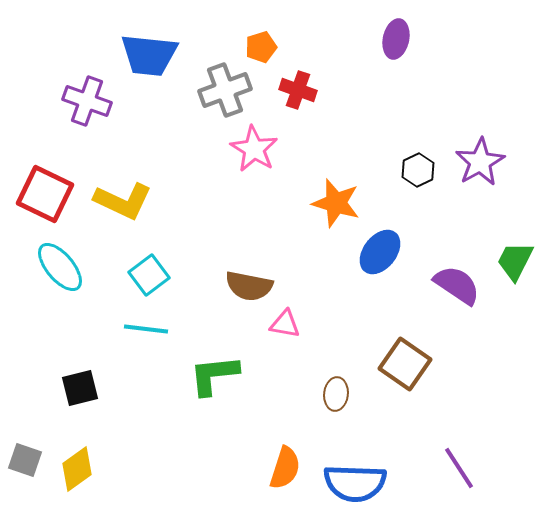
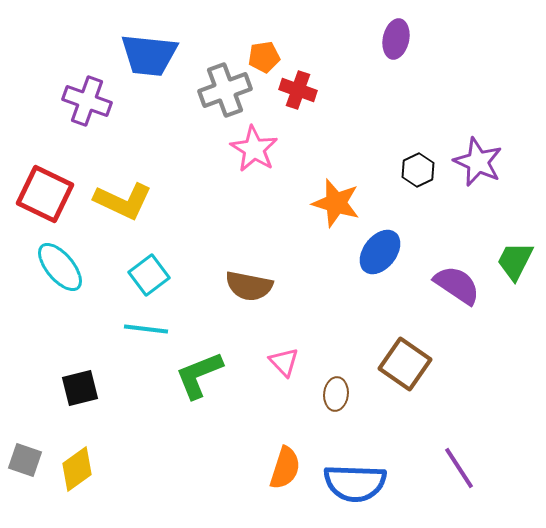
orange pentagon: moved 3 px right, 10 px down; rotated 8 degrees clockwise
purple star: moved 2 px left; rotated 18 degrees counterclockwise
pink triangle: moved 1 px left, 38 px down; rotated 36 degrees clockwise
green L-shape: moved 15 px left; rotated 16 degrees counterclockwise
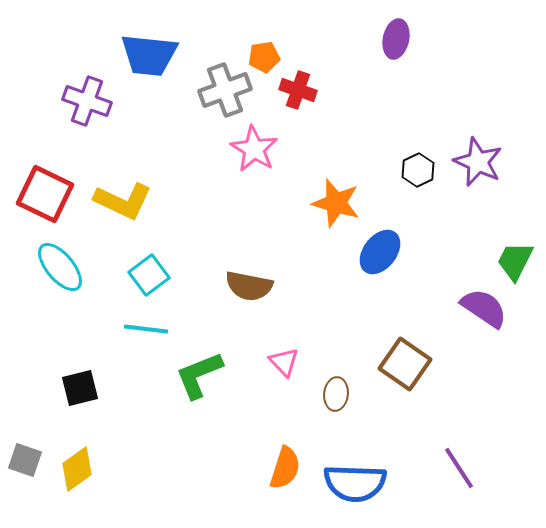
purple semicircle: moved 27 px right, 23 px down
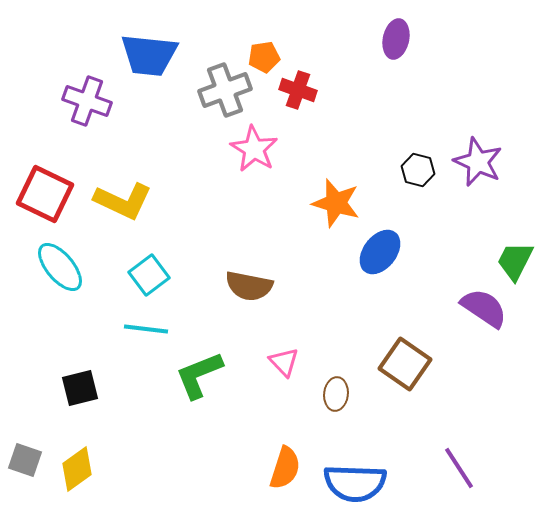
black hexagon: rotated 20 degrees counterclockwise
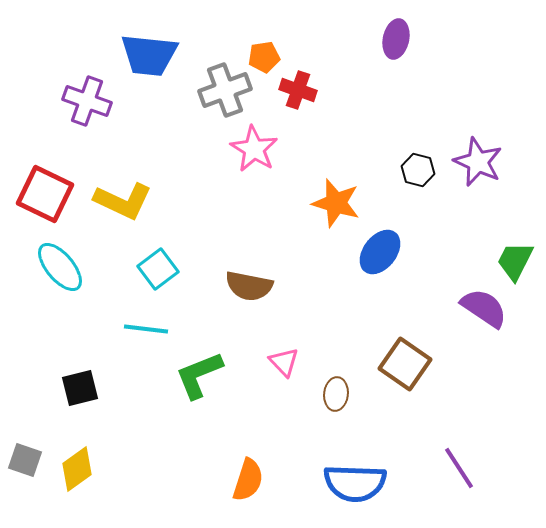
cyan square: moved 9 px right, 6 px up
orange semicircle: moved 37 px left, 12 px down
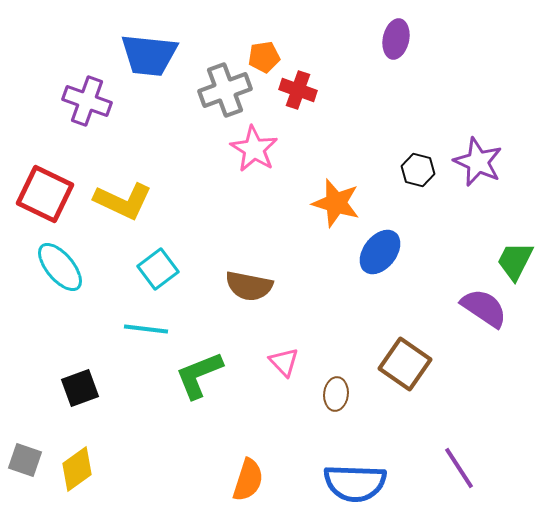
black square: rotated 6 degrees counterclockwise
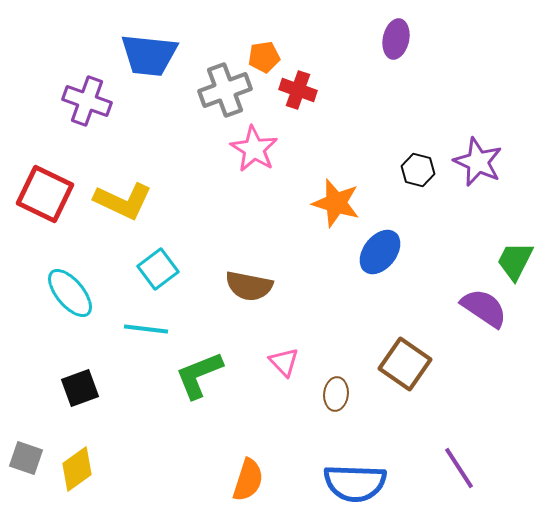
cyan ellipse: moved 10 px right, 26 px down
gray square: moved 1 px right, 2 px up
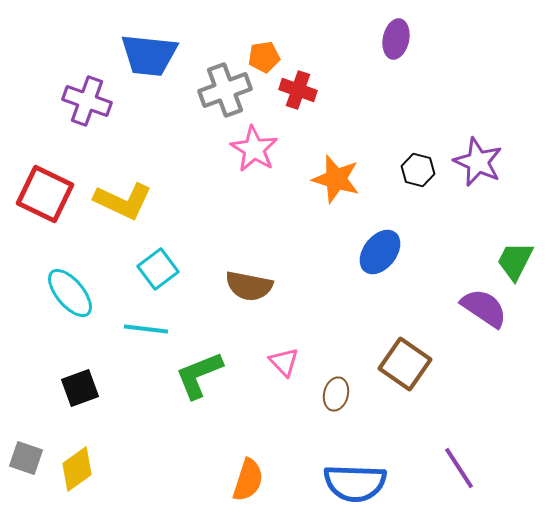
orange star: moved 24 px up
brown ellipse: rotated 8 degrees clockwise
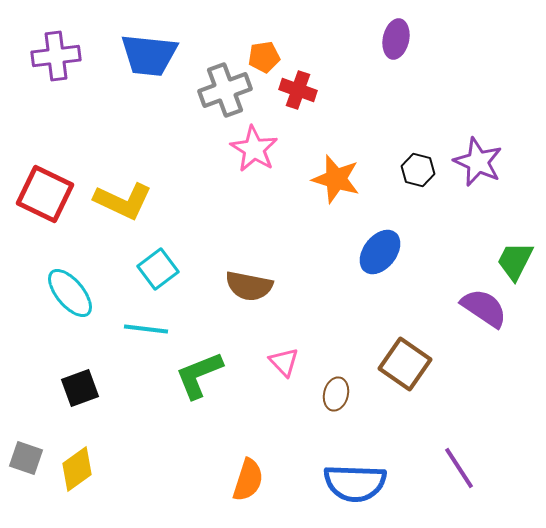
purple cross: moved 31 px left, 45 px up; rotated 27 degrees counterclockwise
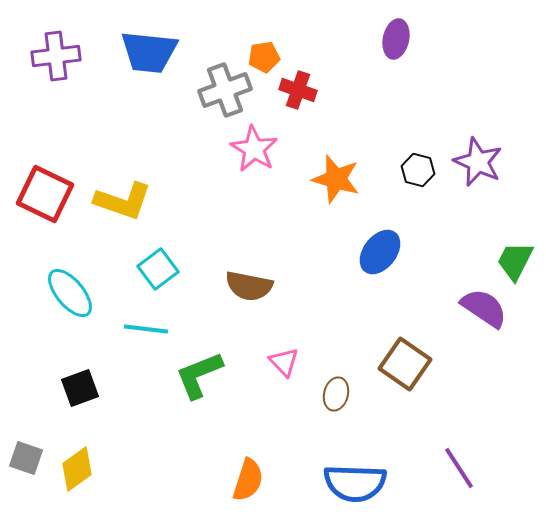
blue trapezoid: moved 3 px up
yellow L-shape: rotated 6 degrees counterclockwise
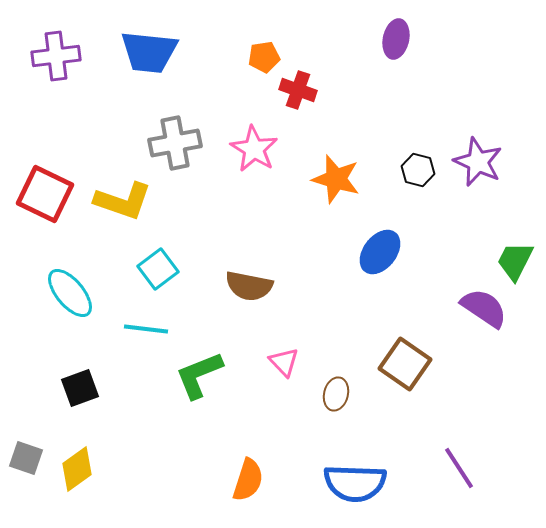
gray cross: moved 50 px left, 53 px down; rotated 9 degrees clockwise
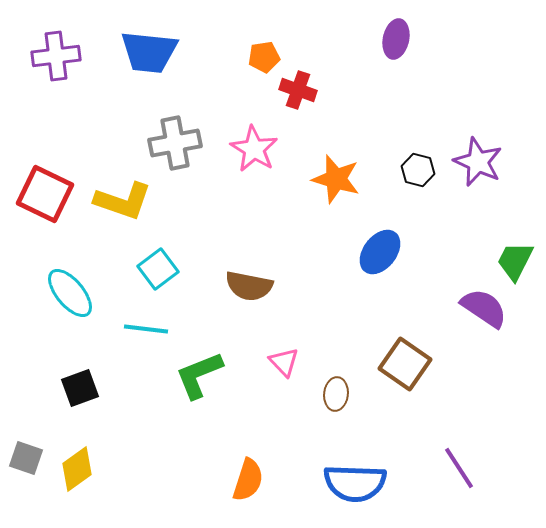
brown ellipse: rotated 8 degrees counterclockwise
